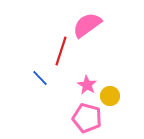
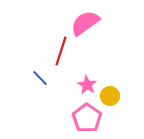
pink semicircle: moved 2 px left, 2 px up
pink pentagon: rotated 20 degrees clockwise
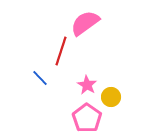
yellow circle: moved 1 px right, 1 px down
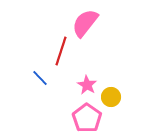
pink semicircle: rotated 16 degrees counterclockwise
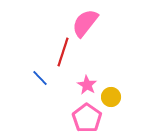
red line: moved 2 px right, 1 px down
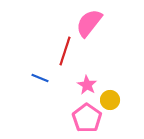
pink semicircle: moved 4 px right
red line: moved 2 px right, 1 px up
blue line: rotated 24 degrees counterclockwise
yellow circle: moved 1 px left, 3 px down
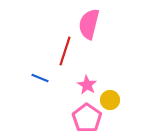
pink semicircle: moved 1 px down; rotated 24 degrees counterclockwise
